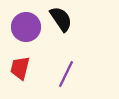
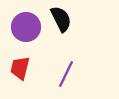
black semicircle: rotated 8 degrees clockwise
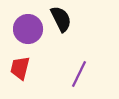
purple circle: moved 2 px right, 2 px down
purple line: moved 13 px right
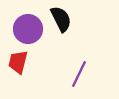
red trapezoid: moved 2 px left, 6 px up
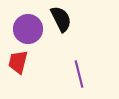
purple line: rotated 40 degrees counterclockwise
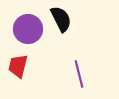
red trapezoid: moved 4 px down
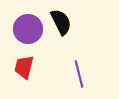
black semicircle: moved 3 px down
red trapezoid: moved 6 px right, 1 px down
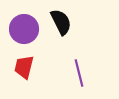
purple circle: moved 4 px left
purple line: moved 1 px up
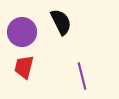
purple circle: moved 2 px left, 3 px down
purple line: moved 3 px right, 3 px down
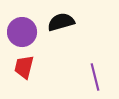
black semicircle: rotated 80 degrees counterclockwise
purple line: moved 13 px right, 1 px down
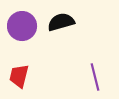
purple circle: moved 6 px up
red trapezoid: moved 5 px left, 9 px down
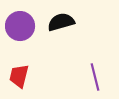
purple circle: moved 2 px left
